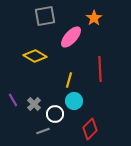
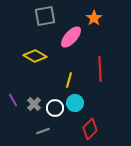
cyan circle: moved 1 px right, 2 px down
white circle: moved 6 px up
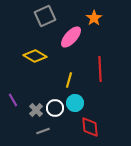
gray square: rotated 15 degrees counterclockwise
gray cross: moved 2 px right, 6 px down
red diamond: moved 2 px up; rotated 50 degrees counterclockwise
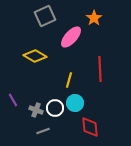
gray cross: rotated 24 degrees counterclockwise
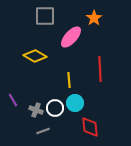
gray square: rotated 25 degrees clockwise
yellow line: rotated 21 degrees counterclockwise
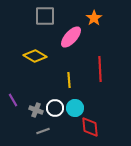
cyan circle: moved 5 px down
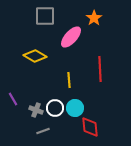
purple line: moved 1 px up
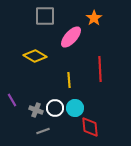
purple line: moved 1 px left, 1 px down
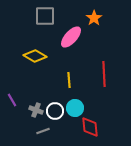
red line: moved 4 px right, 5 px down
white circle: moved 3 px down
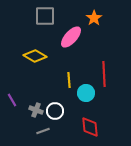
cyan circle: moved 11 px right, 15 px up
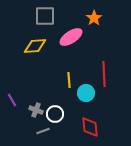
pink ellipse: rotated 15 degrees clockwise
yellow diamond: moved 10 px up; rotated 35 degrees counterclockwise
white circle: moved 3 px down
